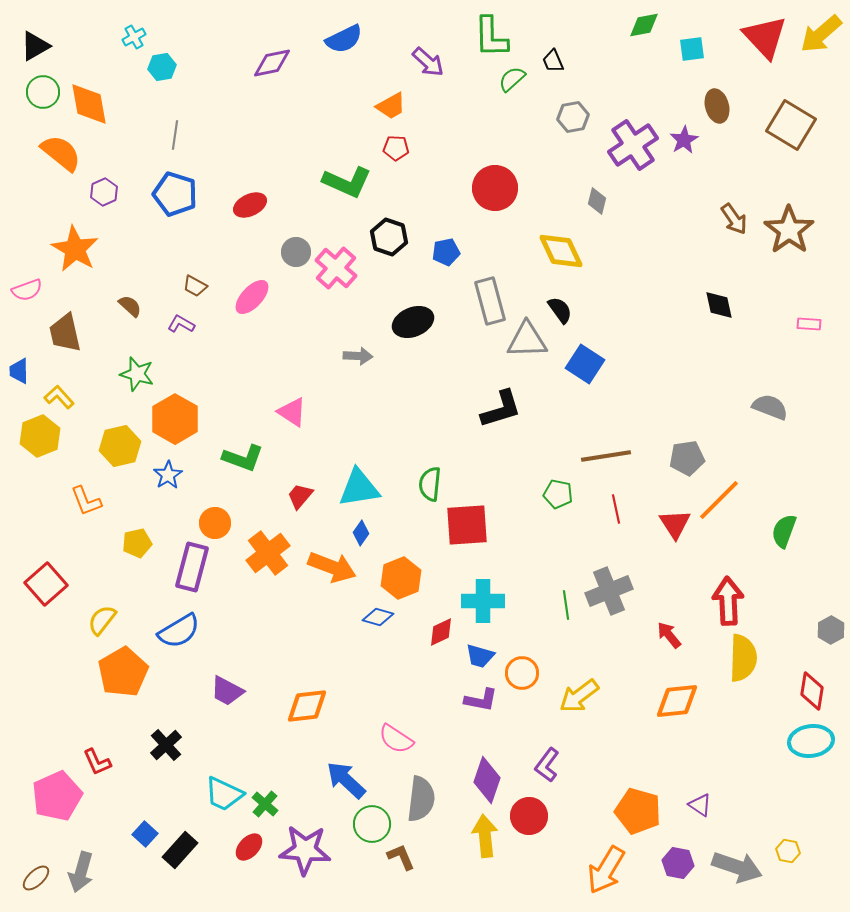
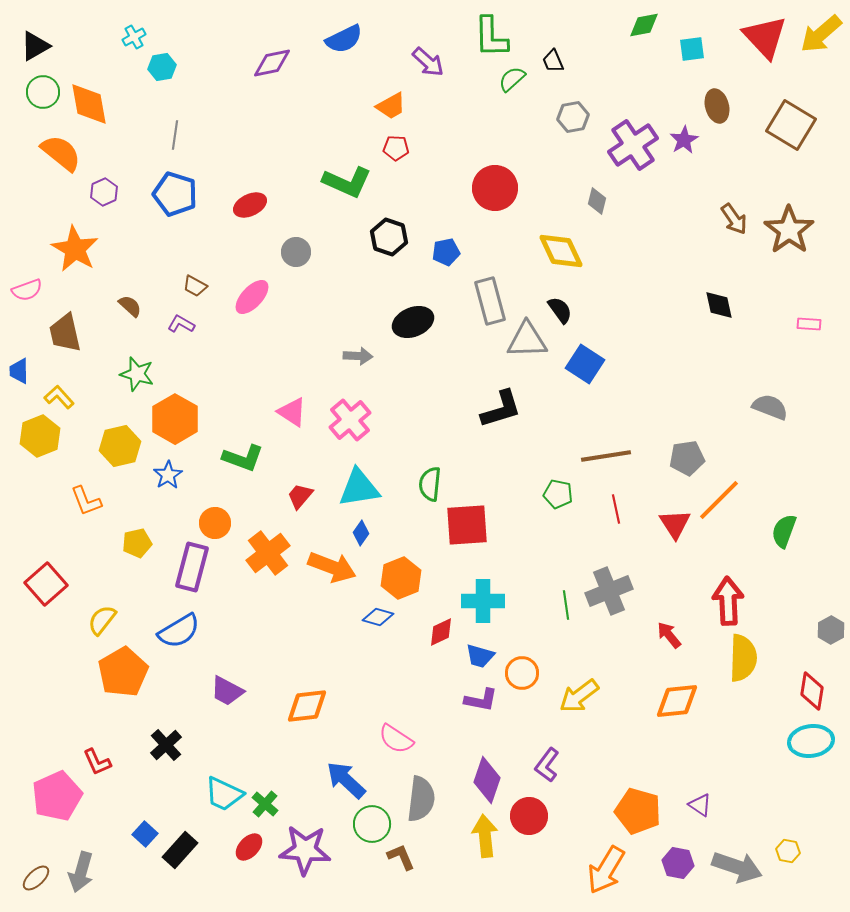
pink cross at (336, 268): moved 14 px right, 152 px down; rotated 9 degrees clockwise
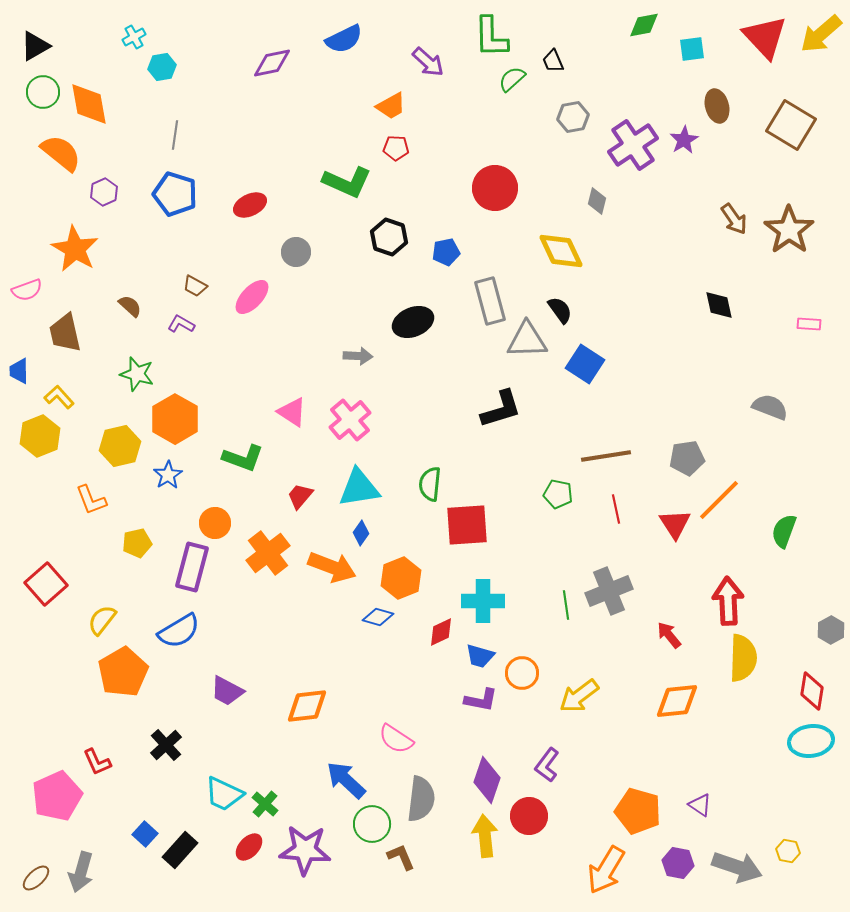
orange L-shape at (86, 501): moved 5 px right, 1 px up
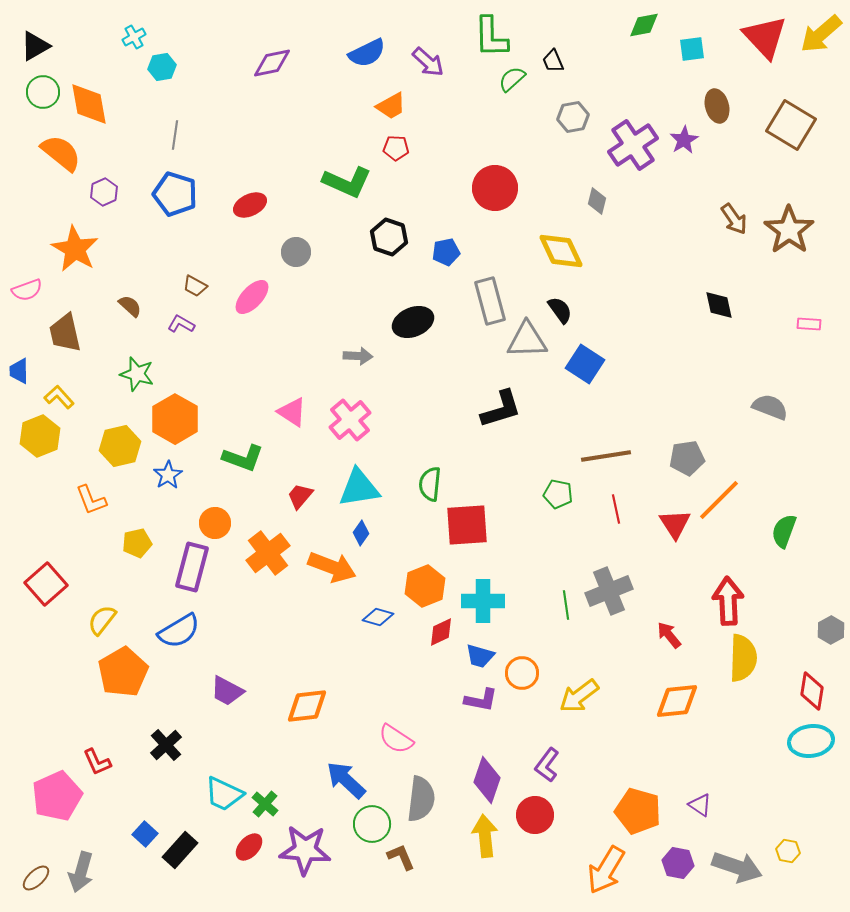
blue semicircle at (344, 39): moved 23 px right, 14 px down
orange hexagon at (401, 578): moved 24 px right, 8 px down
red circle at (529, 816): moved 6 px right, 1 px up
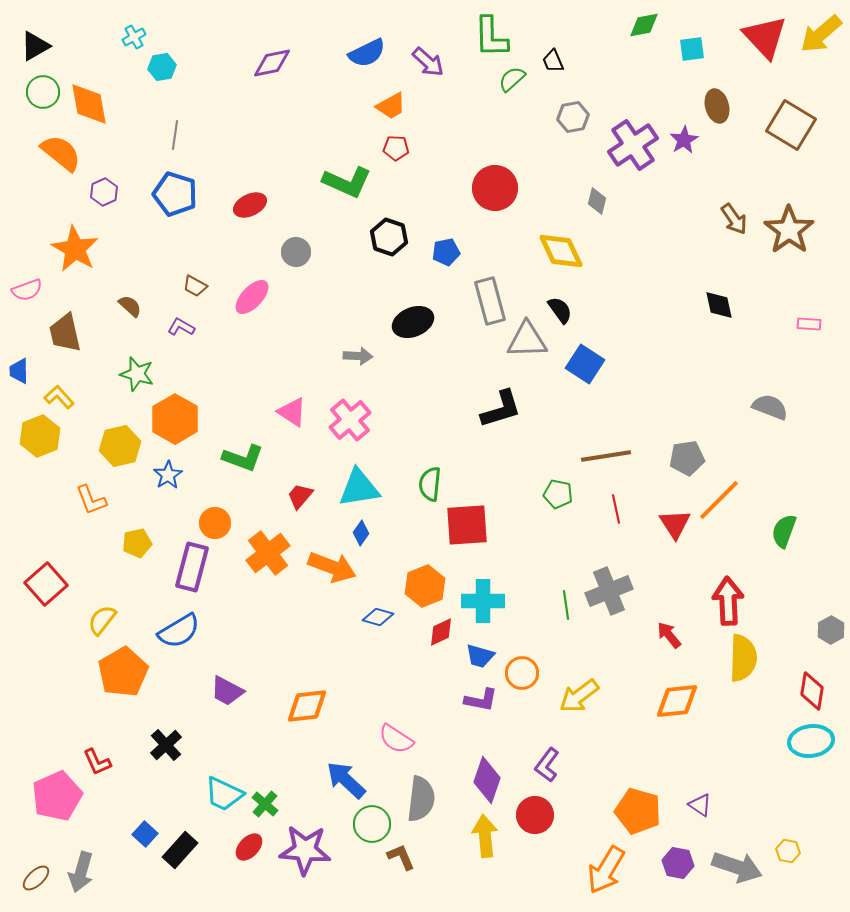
purple L-shape at (181, 324): moved 3 px down
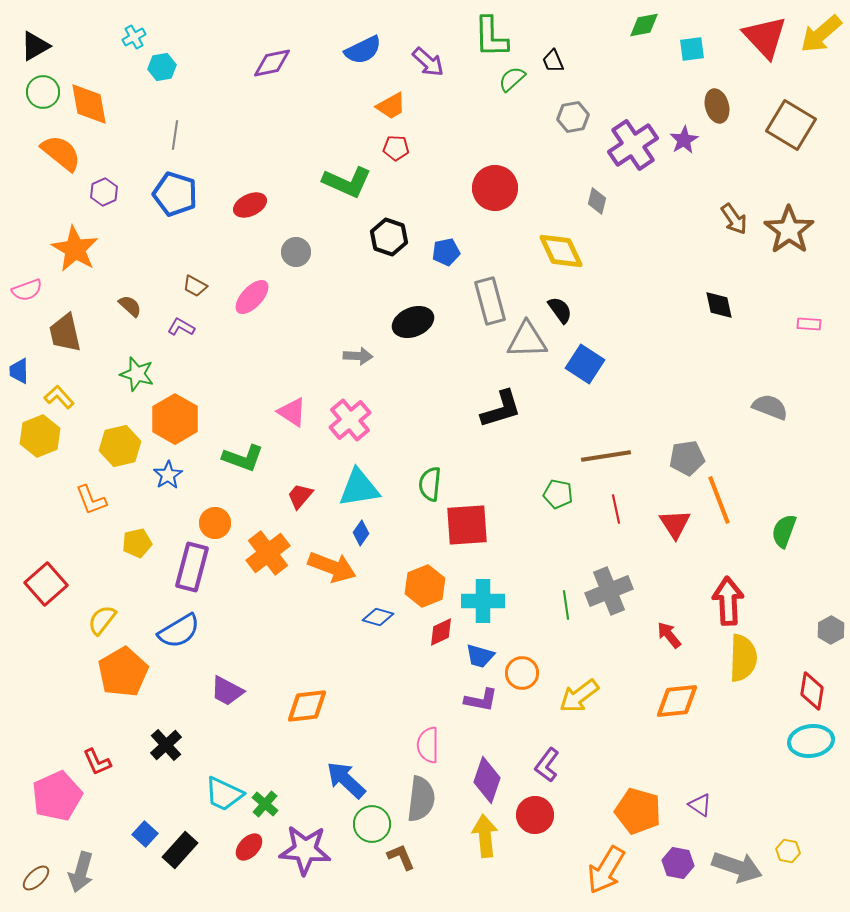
blue semicircle at (367, 53): moved 4 px left, 3 px up
orange line at (719, 500): rotated 66 degrees counterclockwise
pink semicircle at (396, 739): moved 32 px right, 6 px down; rotated 57 degrees clockwise
